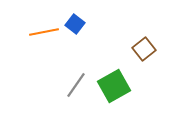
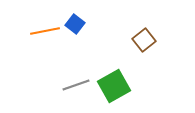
orange line: moved 1 px right, 1 px up
brown square: moved 9 px up
gray line: rotated 36 degrees clockwise
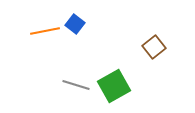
brown square: moved 10 px right, 7 px down
gray line: rotated 36 degrees clockwise
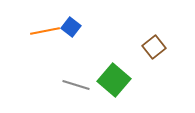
blue square: moved 4 px left, 3 px down
green square: moved 6 px up; rotated 20 degrees counterclockwise
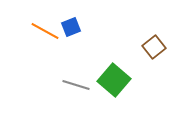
blue square: rotated 30 degrees clockwise
orange line: rotated 40 degrees clockwise
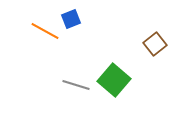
blue square: moved 8 px up
brown square: moved 1 px right, 3 px up
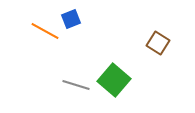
brown square: moved 3 px right, 1 px up; rotated 20 degrees counterclockwise
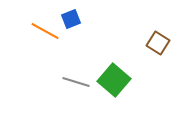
gray line: moved 3 px up
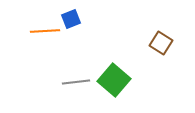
orange line: rotated 32 degrees counterclockwise
brown square: moved 3 px right
gray line: rotated 24 degrees counterclockwise
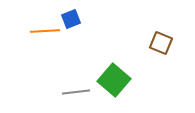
brown square: rotated 10 degrees counterclockwise
gray line: moved 10 px down
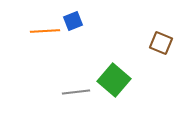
blue square: moved 2 px right, 2 px down
